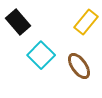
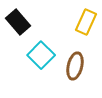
yellow rectangle: rotated 15 degrees counterclockwise
brown ellipse: moved 4 px left; rotated 48 degrees clockwise
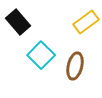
yellow rectangle: rotated 30 degrees clockwise
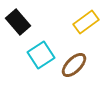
cyan square: rotated 12 degrees clockwise
brown ellipse: moved 1 px left, 1 px up; rotated 32 degrees clockwise
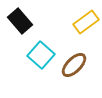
black rectangle: moved 2 px right, 1 px up
cyan square: rotated 16 degrees counterclockwise
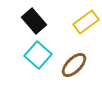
black rectangle: moved 14 px right
cyan square: moved 3 px left
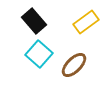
cyan square: moved 1 px right, 1 px up
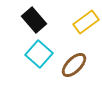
black rectangle: moved 1 px up
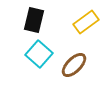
black rectangle: rotated 55 degrees clockwise
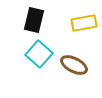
yellow rectangle: moved 2 px left, 1 px down; rotated 25 degrees clockwise
brown ellipse: rotated 72 degrees clockwise
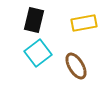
cyan square: moved 1 px left, 1 px up; rotated 12 degrees clockwise
brown ellipse: moved 2 px right, 1 px down; rotated 32 degrees clockwise
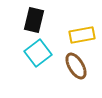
yellow rectangle: moved 2 px left, 12 px down
